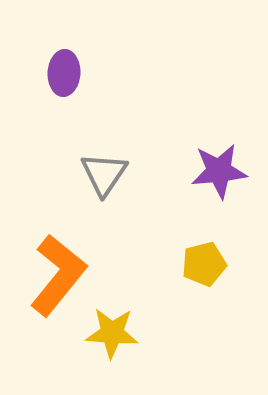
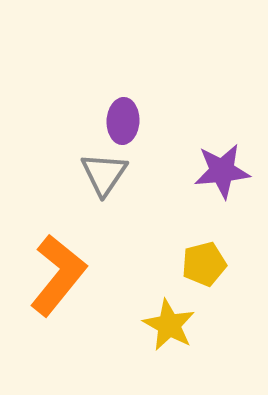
purple ellipse: moved 59 px right, 48 px down
purple star: moved 3 px right
yellow star: moved 57 px right, 8 px up; rotated 24 degrees clockwise
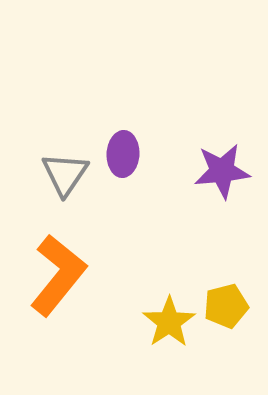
purple ellipse: moved 33 px down
gray triangle: moved 39 px left
yellow pentagon: moved 22 px right, 42 px down
yellow star: moved 3 px up; rotated 10 degrees clockwise
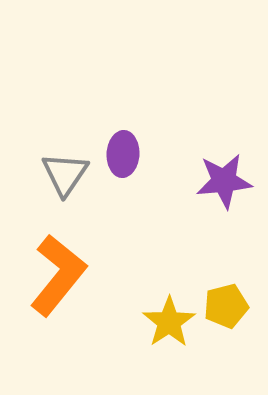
purple star: moved 2 px right, 10 px down
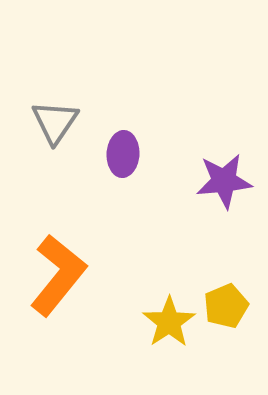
gray triangle: moved 10 px left, 52 px up
yellow pentagon: rotated 9 degrees counterclockwise
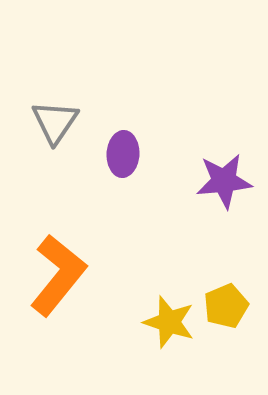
yellow star: rotated 20 degrees counterclockwise
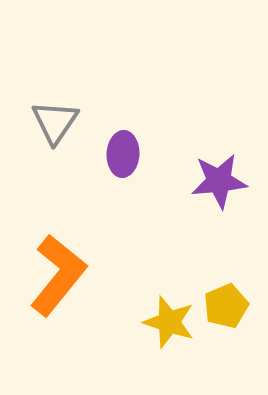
purple star: moved 5 px left
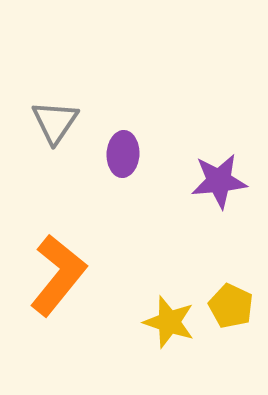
yellow pentagon: moved 5 px right; rotated 24 degrees counterclockwise
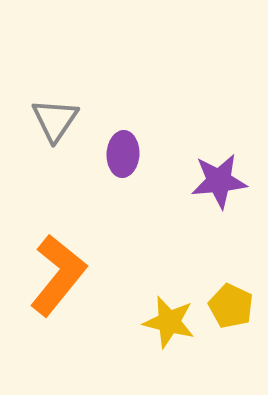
gray triangle: moved 2 px up
yellow star: rotated 4 degrees counterclockwise
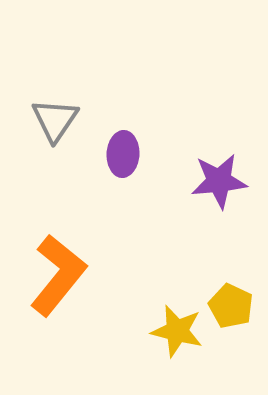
yellow star: moved 8 px right, 9 px down
